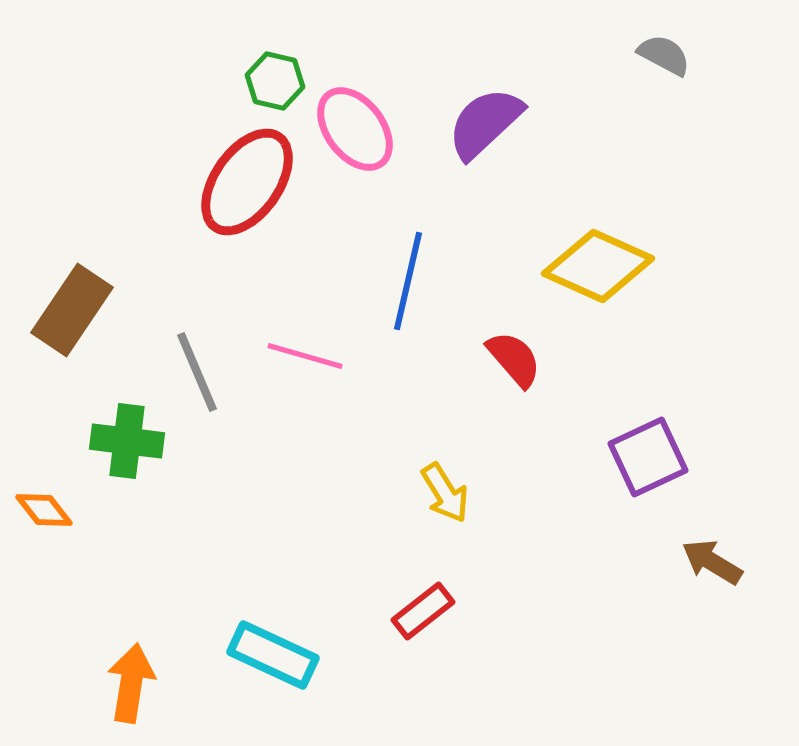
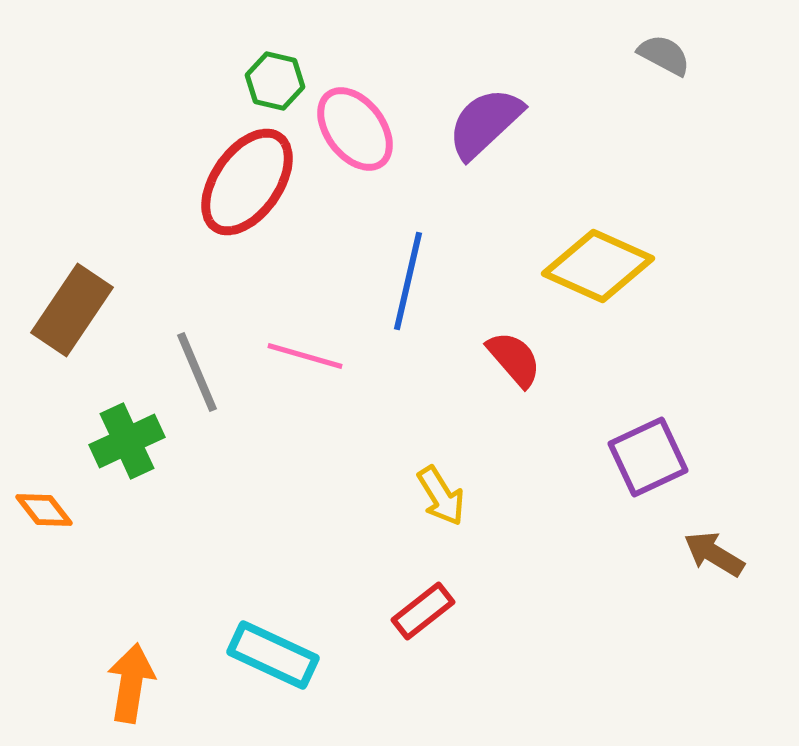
green cross: rotated 32 degrees counterclockwise
yellow arrow: moved 4 px left, 3 px down
brown arrow: moved 2 px right, 8 px up
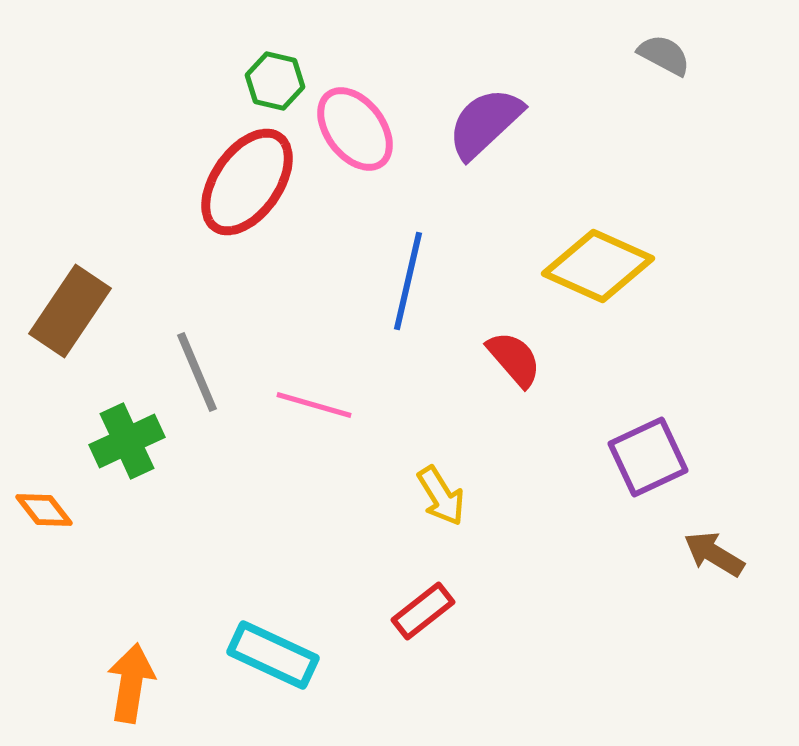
brown rectangle: moved 2 px left, 1 px down
pink line: moved 9 px right, 49 px down
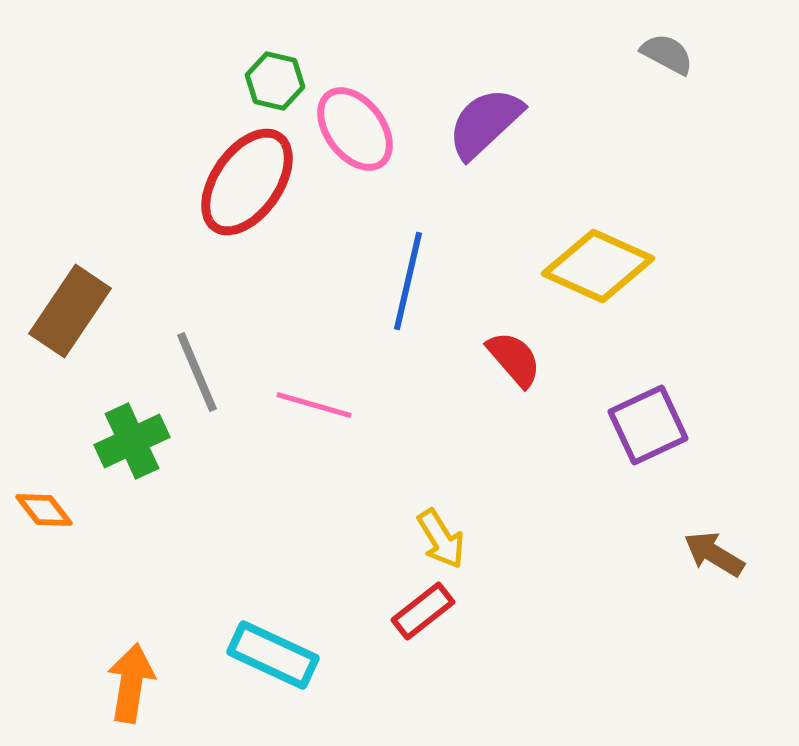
gray semicircle: moved 3 px right, 1 px up
green cross: moved 5 px right
purple square: moved 32 px up
yellow arrow: moved 43 px down
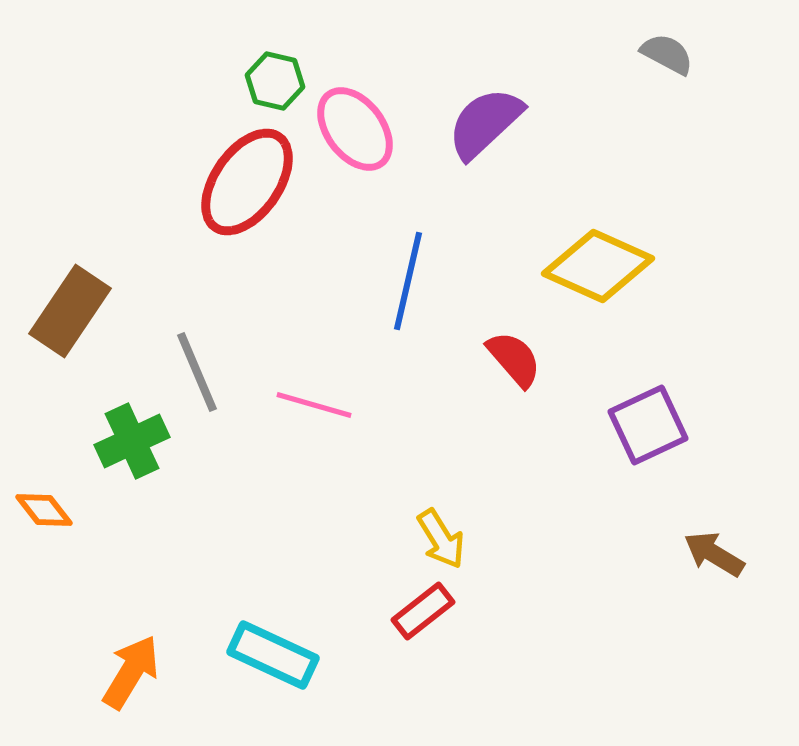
orange arrow: moved 11 px up; rotated 22 degrees clockwise
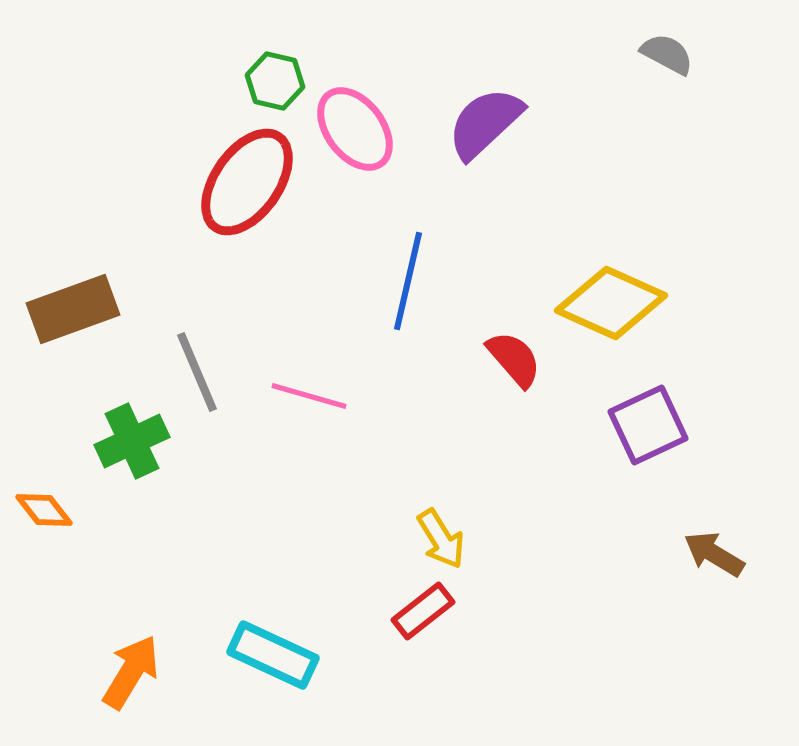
yellow diamond: moved 13 px right, 37 px down
brown rectangle: moved 3 px right, 2 px up; rotated 36 degrees clockwise
pink line: moved 5 px left, 9 px up
